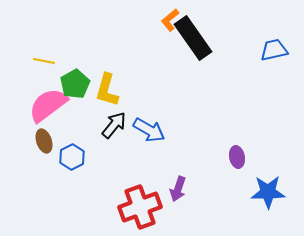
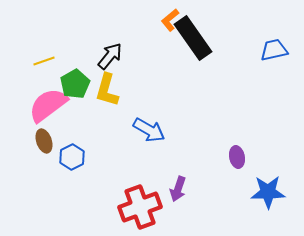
yellow line: rotated 30 degrees counterclockwise
black arrow: moved 4 px left, 69 px up
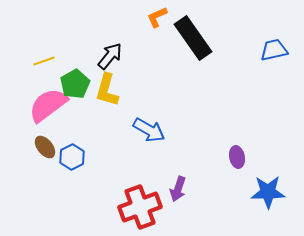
orange L-shape: moved 13 px left, 3 px up; rotated 15 degrees clockwise
brown ellipse: moved 1 px right, 6 px down; rotated 20 degrees counterclockwise
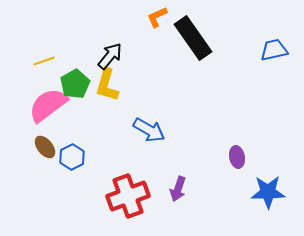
yellow L-shape: moved 5 px up
red cross: moved 12 px left, 11 px up
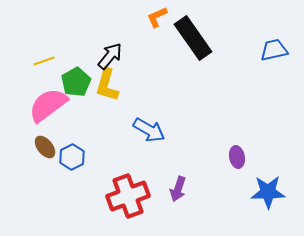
green pentagon: moved 1 px right, 2 px up
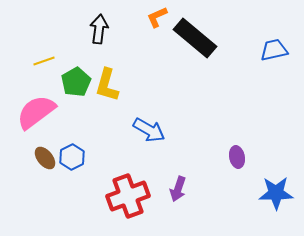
black rectangle: moved 2 px right; rotated 15 degrees counterclockwise
black arrow: moved 11 px left, 27 px up; rotated 32 degrees counterclockwise
pink semicircle: moved 12 px left, 7 px down
brown ellipse: moved 11 px down
blue star: moved 8 px right, 1 px down
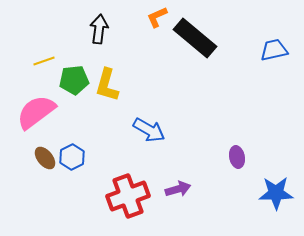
green pentagon: moved 2 px left, 2 px up; rotated 24 degrees clockwise
purple arrow: rotated 125 degrees counterclockwise
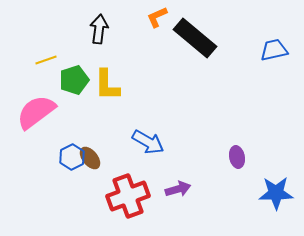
yellow line: moved 2 px right, 1 px up
green pentagon: rotated 12 degrees counterclockwise
yellow L-shape: rotated 16 degrees counterclockwise
blue arrow: moved 1 px left, 12 px down
brown ellipse: moved 45 px right
